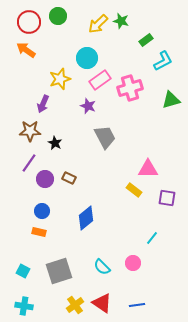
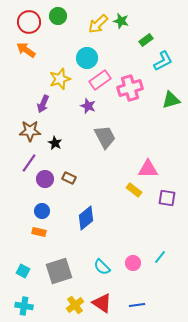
cyan line: moved 8 px right, 19 px down
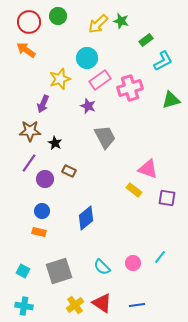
pink triangle: rotated 20 degrees clockwise
brown rectangle: moved 7 px up
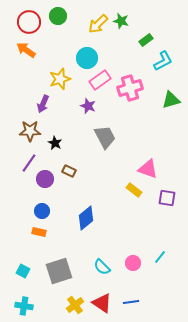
blue line: moved 6 px left, 3 px up
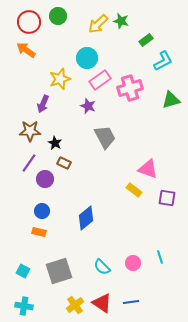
brown rectangle: moved 5 px left, 8 px up
cyan line: rotated 56 degrees counterclockwise
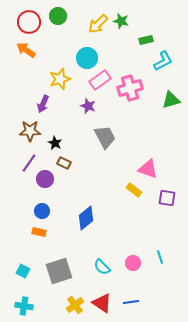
green rectangle: rotated 24 degrees clockwise
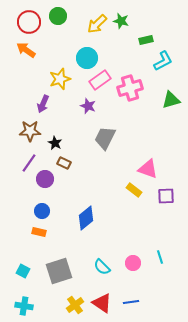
yellow arrow: moved 1 px left
gray trapezoid: moved 1 px down; rotated 125 degrees counterclockwise
purple square: moved 1 px left, 2 px up; rotated 12 degrees counterclockwise
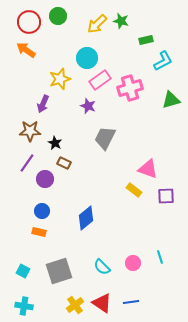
purple line: moved 2 px left
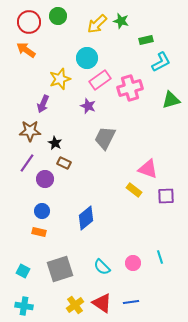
cyan L-shape: moved 2 px left, 1 px down
gray square: moved 1 px right, 2 px up
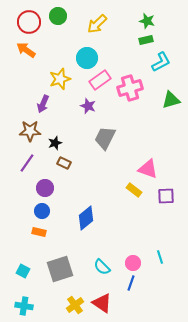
green star: moved 26 px right
black star: rotated 24 degrees clockwise
purple circle: moved 9 px down
blue line: moved 19 px up; rotated 63 degrees counterclockwise
